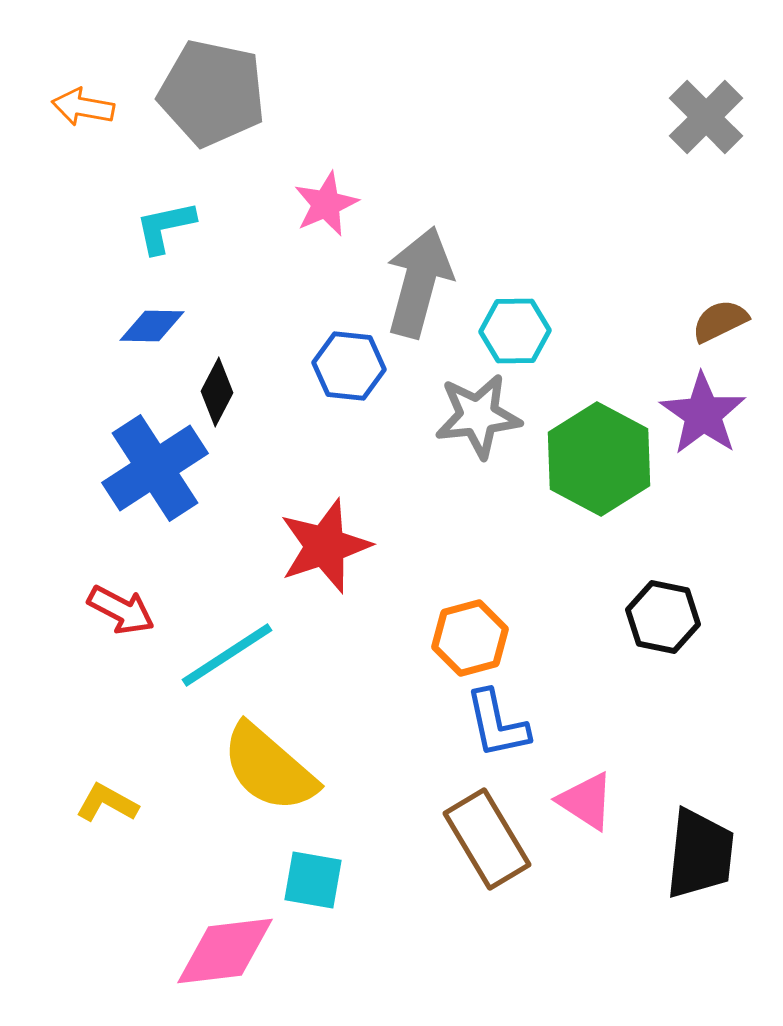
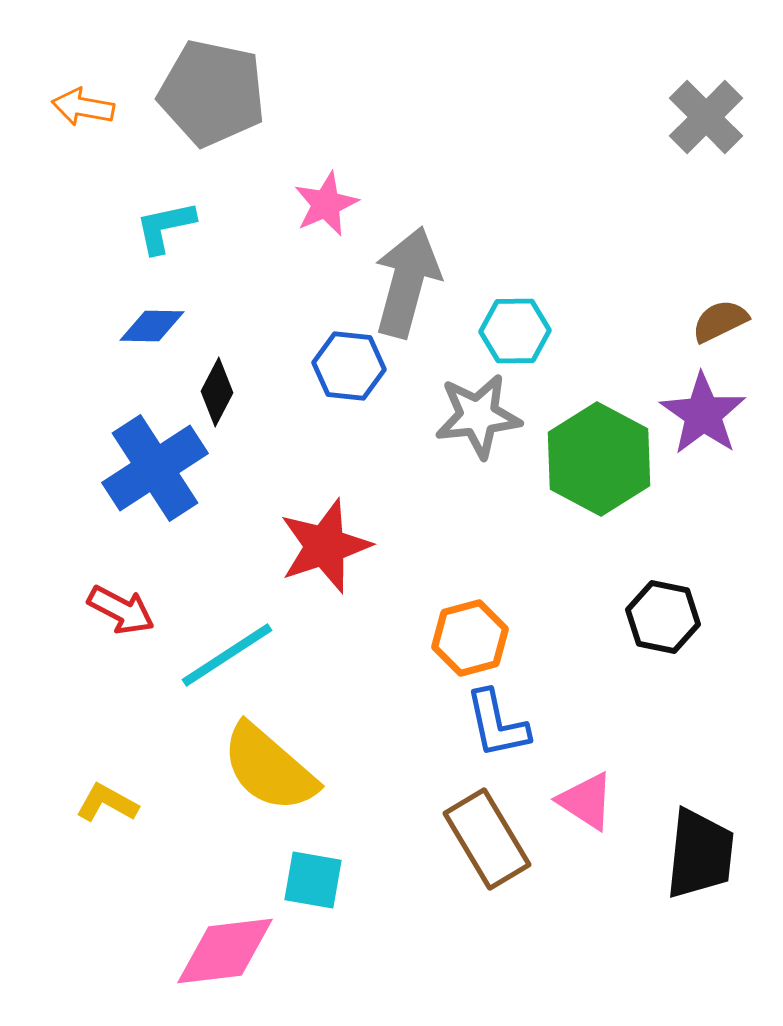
gray arrow: moved 12 px left
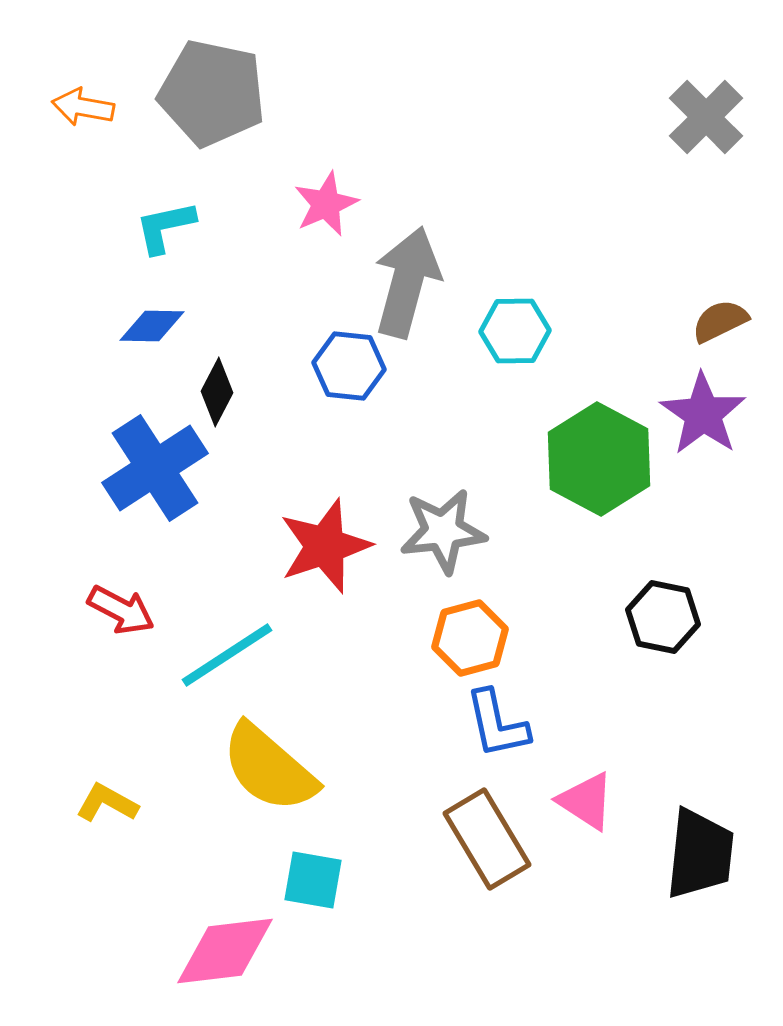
gray star: moved 35 px left, 115 px down
